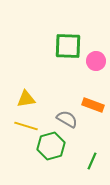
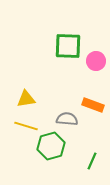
gray semicircle: rotated 25 degrees counterclockwise
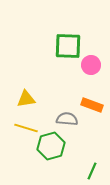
pink circle: moved 5 px left, 4 px down
orange rectangle: moved 1 px left
yellow line: moved 2 px down
green line: moved 10 px down
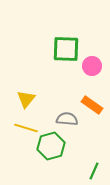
green square: moved 2 px left, 3 px down
pink circle: moved 1 px right, 1 px down
yellow triangle: rotated 42 degrees counterclockwise
orange rectangle: rotated 15 degrees clockwise
green line: moved 2 px right
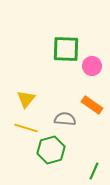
gray semicircle: moved 2 px left
green hexagon: moved 4 px down
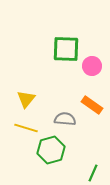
green line: moved 1 px left, 2 px down
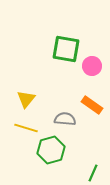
green square: rotated 8 degrees clockwise
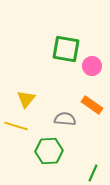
yellow line: moved 10 px left, 2 px up
green hexagon: moved 2 px left, 1 px down; rotated 12 degrees clockwise
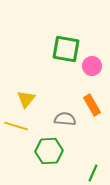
orange rectangle: rotated 25 degrees clockwise
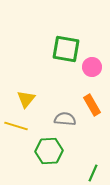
pink circle: moved 1 px down
